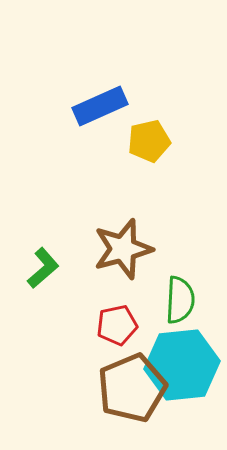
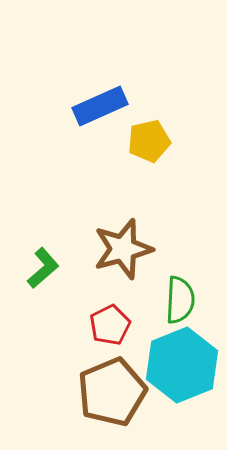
red pentagon: moved 7 px left; rotated 15 degrees counterclockwise
cyan hexagon: rotated 16 degrees counterclockwise
brown pentagon: moved 20 px left, 4 px down
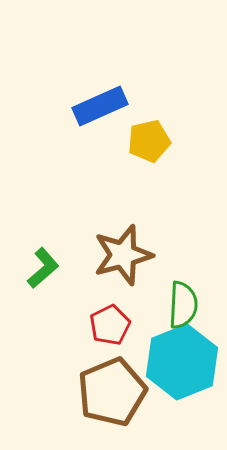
brown star: moved 6 px down
green semicircle: moved 3 px right, 5 px down
cyan hexagon: moved 3 px up
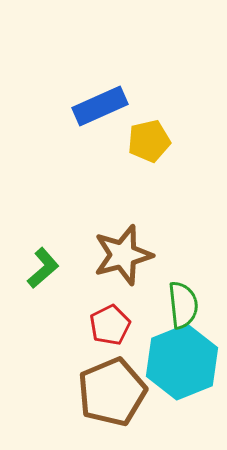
green semicircle: rotated 9 degrees counterclockwise
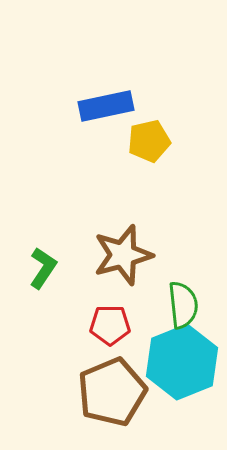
blue rectangle: moved 6 px right; rotated 12 degrees clockwise
green L-shape: rotated 15 degrees counterclockwise
red pentagon: rotated 27 degrees clockwise
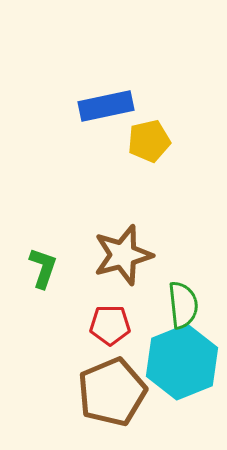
green L-shape: rotated 15 degrees counterclockwise
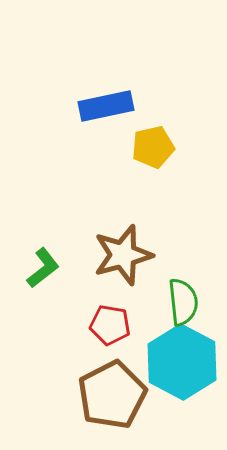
yellow pentagon: moved 4 px right, 6 px down
green L-shape: rotated 33 degrees clockwise
green semicircle: moved 3 px up
red pentagon: rotated 9 degrees clockwise
cyan hexagon: rotated 10 degrees counterclockwise
brown pentagon: moved 3 px down; rotated 4 degrees counterclockwise
